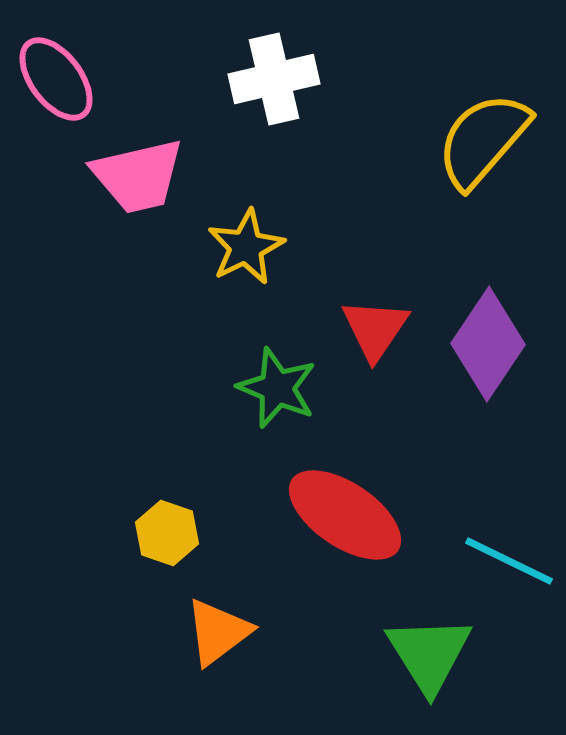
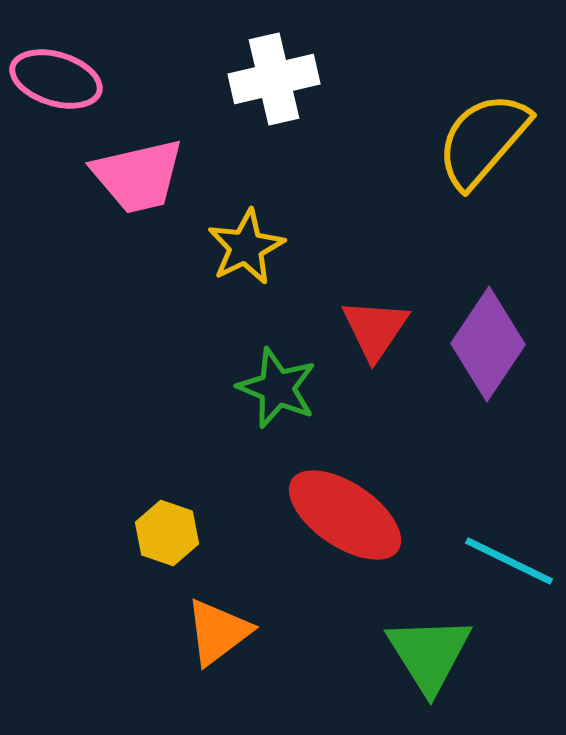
pink ellipse: rotated 36 degrees counterclockwise
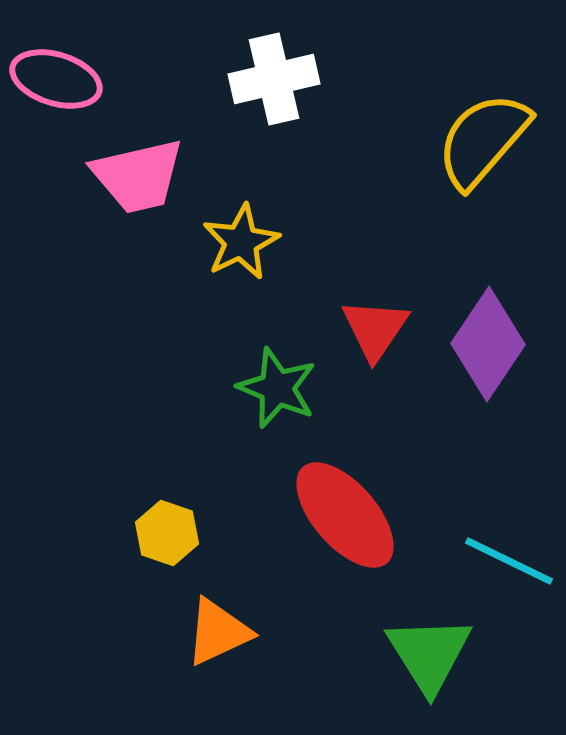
yellow star: moved 5 px left, 5 px up
red ellipse: rotated 15 degrees clockwise
orange triangle: rotated 12 degrees clockwise
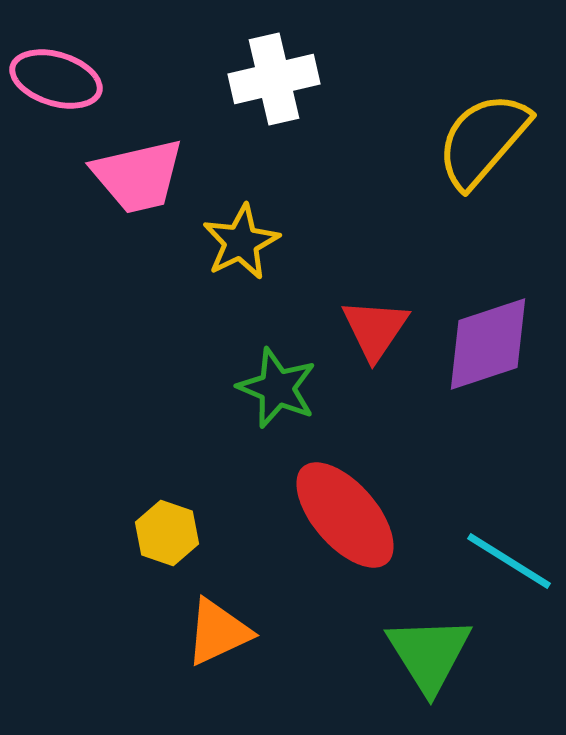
purple diamond: rotated 38 degrees clockwise
cyan line: rotated 6 degrees clockwise
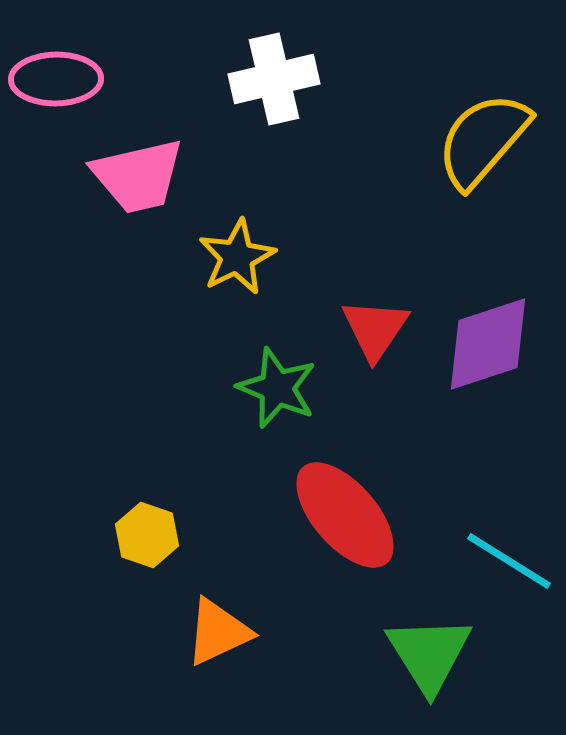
pink ellipse: rotated 18 degrees counterclockwise
yellow star: moved 4 px left, 15 px down
yellow hexagon: moved 20 px left, 2 px down
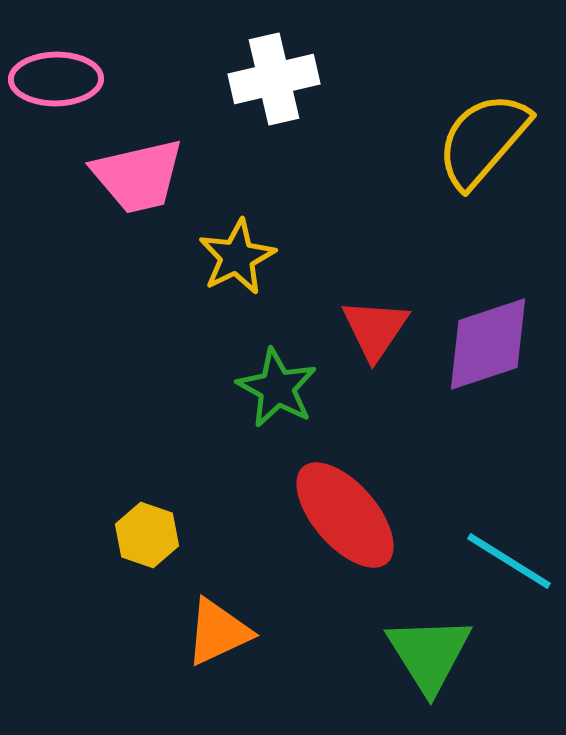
green star: rotated 6 degrees clockwise
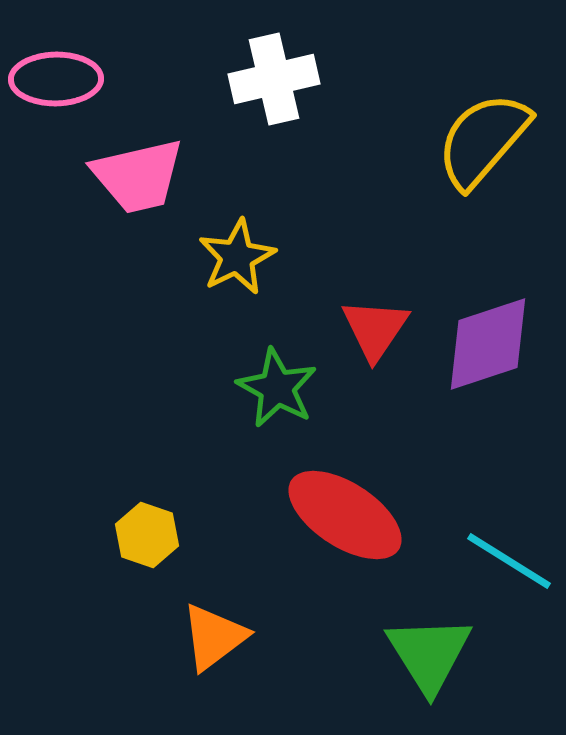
red ellipse: rotated 16 degrees counterclockwise
orange triangle: moved 4 px left, 5 px down; rotated 12 degrees counterclockwise
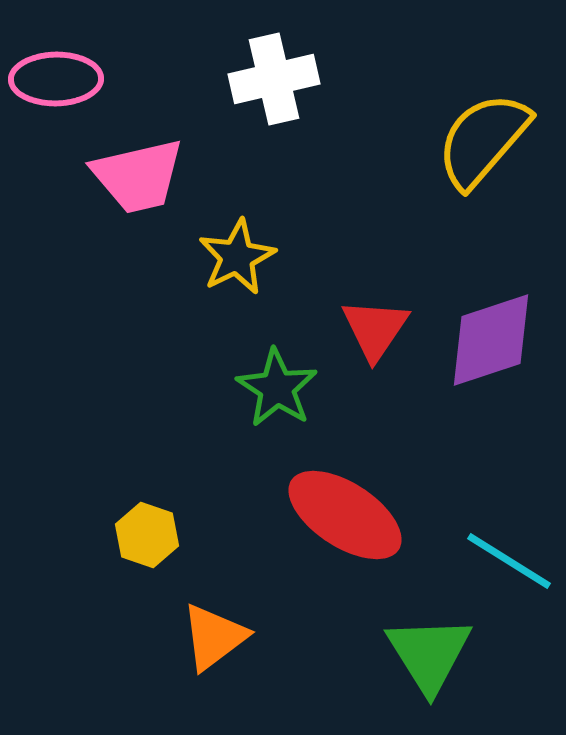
purple diamond: moved 3 px right, 4 px up
green star: rotated 4 degrees clockwise
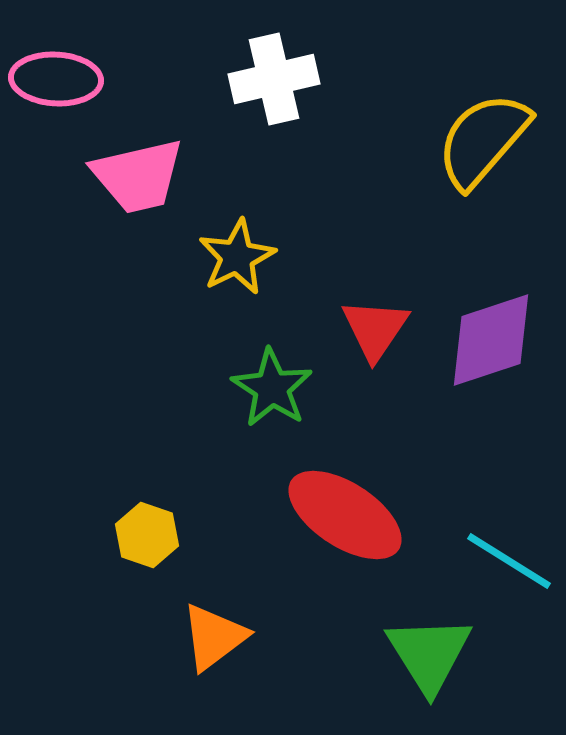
pink ellipse: rotated 4 degrees clockwise
green star: moved 5 px left
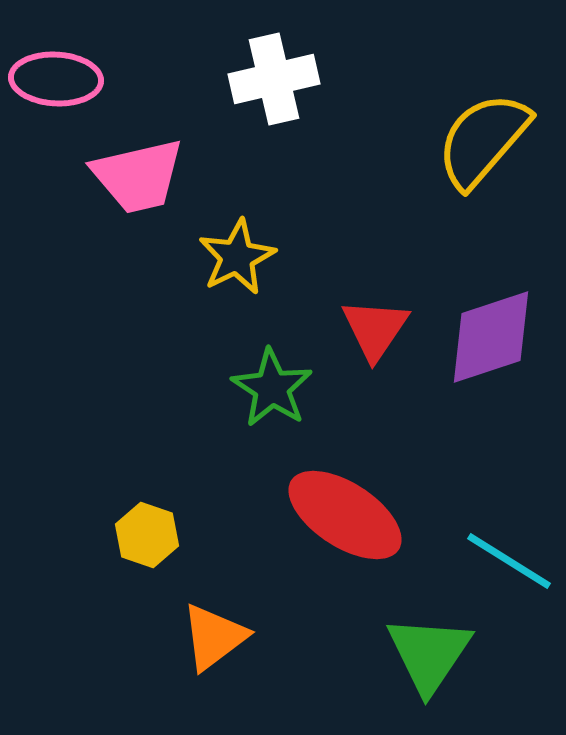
purple diamond: moved 3 px up
green triangle: rotated 6 degrees clockwise
